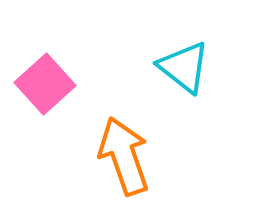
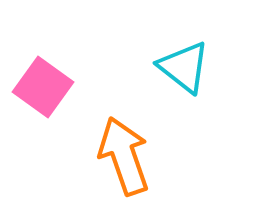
pink square: moved 2 px left, 3 px down; rotated 12 degrees counterclockwise
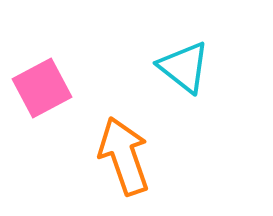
pink square: moved 1 px left, 1 px down; rotated 26 degrees clockwise
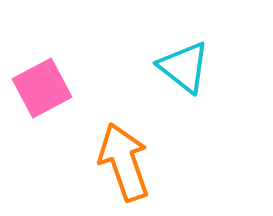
orange arrow: moved 6 px down
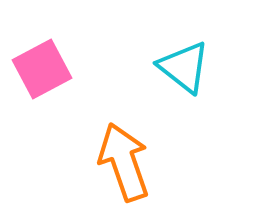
pink square: moved 19 px up
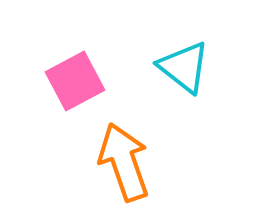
pink square: moved 33 px right, 12 px down
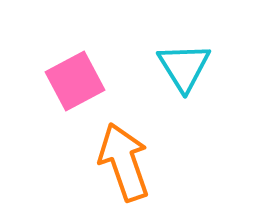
cyan triangle: rotated 20 degrees clockwise
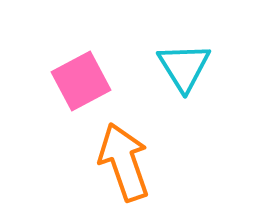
pink square: moved 6 px right
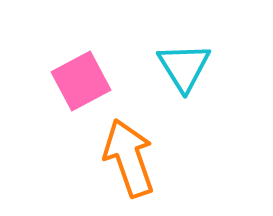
orange arrow: moved 5 px right, 4 px up
